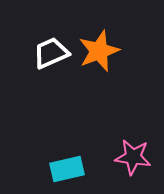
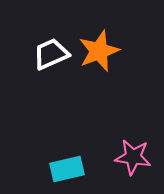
white trapezoid: moved 1 px down
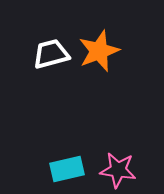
white trapezoid: rotated 9 degrees clockwise
pink star: moved 15 px left, 13 px down
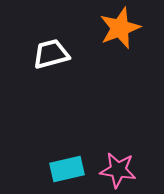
orange star: moved 21 px right, 23 px up
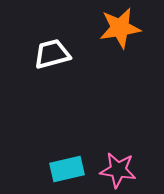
orange star: rotated 12 degrees clockwise
white trapezoid: moved 1 px right
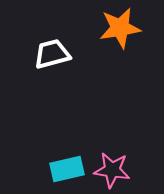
pink star: moved 6 px left
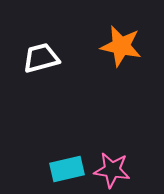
orange star: moved 1 px right, 18 px down; rotated 21 degrees clockwise
white trapezoid: moved 11 px left, 4 px down
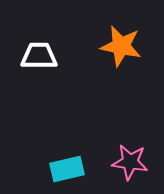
white trapezoid: moved 2 px left, 2 px up; rotated 15 degrees clockwise
pink star: moved 18 px right, 8 px up
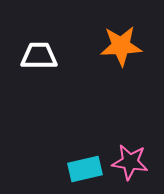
orange star: rotated 15 degrees counterclockwise
cyan rectangle: moved 18 px right
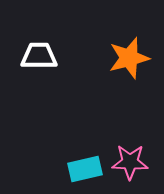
orange star: moved 8 px right, 12 px down; rotated 12 degrees counterclockwise
pink star: rotated 6 degrees counterclockwise
